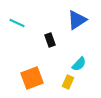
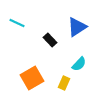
blue triangle: moved 7 px down
black rectangle: rotated 24 degrees counterclockwise
orange square: rotated 10 degrees counterclockwise
yellow rectangle: moved 4 px left, 1 px down
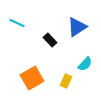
cyan semicircle: moved 6 px right
yellow rectangle: moved 2 px right, 2 px up
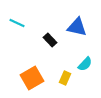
blue triangle: rotated 45 degrees clockwise
yellow rectangle: moved 1 px left, 3 px up
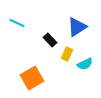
blue triangle: rotated 45 degrees counterclockwise
cyan semicircle: rotated 21 degrees clockwise
yellow rectangle: moved 2 px right, 24 px up
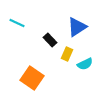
orange square: rotated 25 degrees counterclockwise
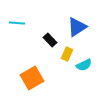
cyan line: rotated 21 degrees counterclockwise
cyan semicircle: moved 1 px left, 1 px down
orange square: rotated 25 degrees clockwise
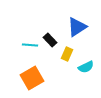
cyan line: moved 13 px right, 22 px down
cyan semicircle: moved 2 px right, 2 px down
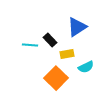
yellow rectangle: rotated 56 degrees clockwise
orange square: moved 24 px right; rotated 15 degrees counterclockwise
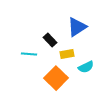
cyan line: moved 1 px left, 9 px down
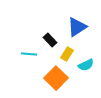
yellow rectangle: rotated 48 degrees counterclockwise
cyan semicircle: moved 2 px up
